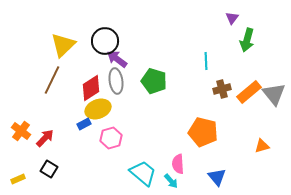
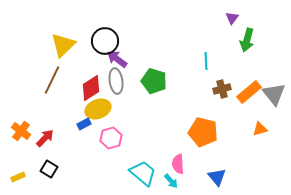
orange triangle: moved 2 px left, 17 px up
yellow rectangle: moved 2 px up
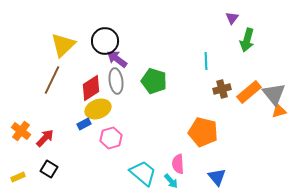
orange triangle: moved 19 px right, 18 px up
